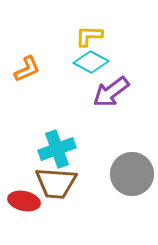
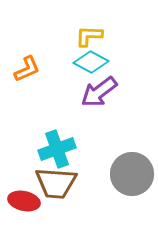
purple arrow: moved 12 px left
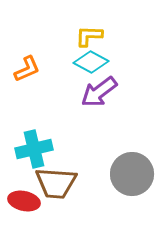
cyan cross: moved 23 px left; rotated 6 degrees clockwise
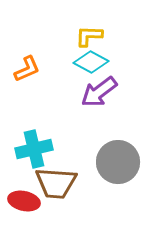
gray circle: moved 14 px left, 12 px up
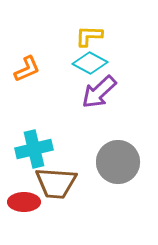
cyan diamond: moved 1 px left, 1 px down
purple arrow: rotated 6 degrees counterclockwise
red ellipse: moved 1 px down; rotated 12 degrees counterclockwise
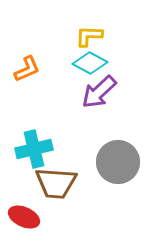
red ellipse: moved 15 px down; rotated 24 degrees clockwise
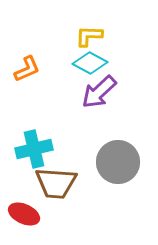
red ellipse: moved 3 px up
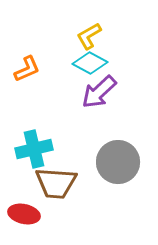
yellow L-shape: rotated 32 degrees counterclockwise
red ellipse: rotated 12 degrees counterclockwise
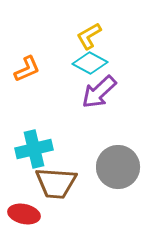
gray circle: moved 5 px down
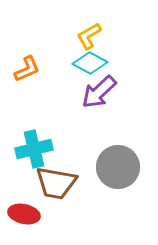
brown trapezoid: rotated 6 degrees clockwise
